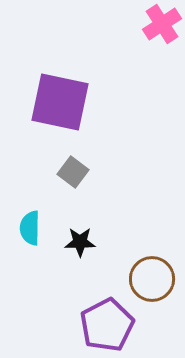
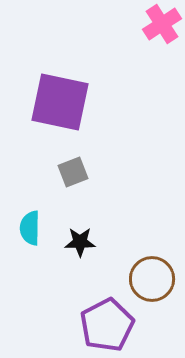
gray square: rotated 32 degrees clockwise
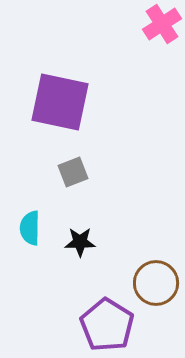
brown circle: moved 4 px right, 4 px down
purple pentagon: rotated 12 degrees counterclockwise
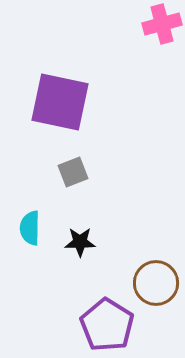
pink cross: rotated 18 degrees clockwise
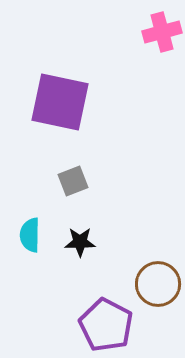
pink cross: moved 8 px down
gray square: moved 9 px down
cyan semicircle: moved 7 px down
brown circle: moved 2 px right, 1 px down
purple pentagon: moved 1 px left; rotated 4 degrees counterclockwise
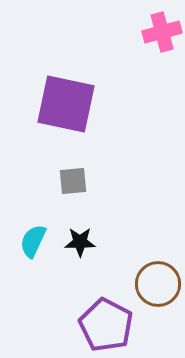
purple square: moved 6 px right, 2 px down
gray square: rotated 16 degrees clockwise
cyan semicircle: moved 3 px right, 6 px down; rotated 24 degrees clockwise
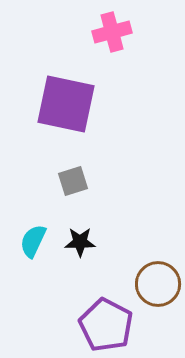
pink cross: moved 50 px left
gray square: rotated 12 degrees counterclockwise
